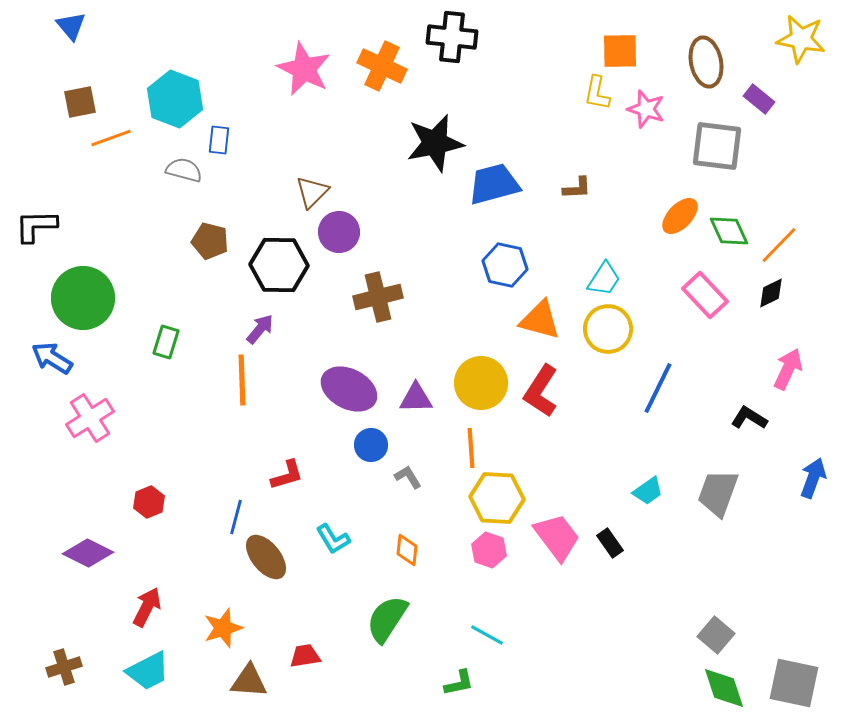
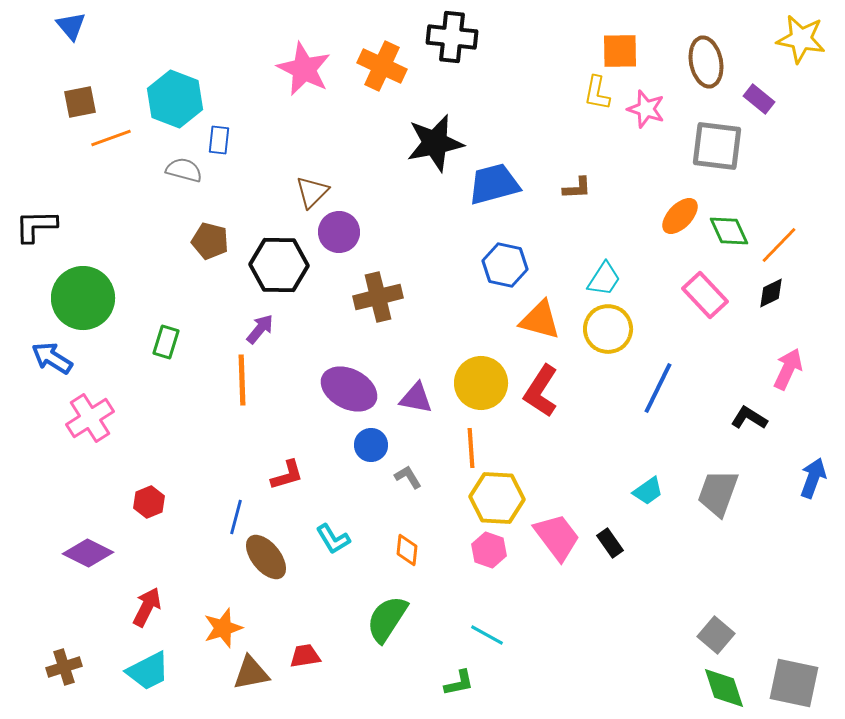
purple triangle at (416, 398): rotated 12 degrees clockwise
brown triangle at (249, 681): moved 2 px right, 8 px up; rotated 15 degrees counterclockwise
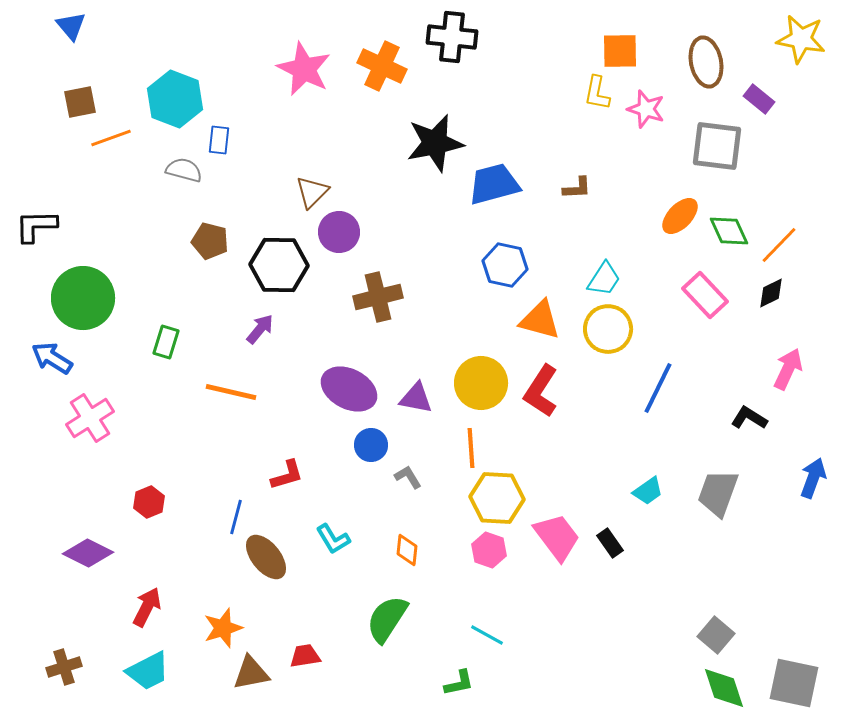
orange line at (242, 380): moved 11 px left, 12 px down; rotated 75 degrees counterclockwise
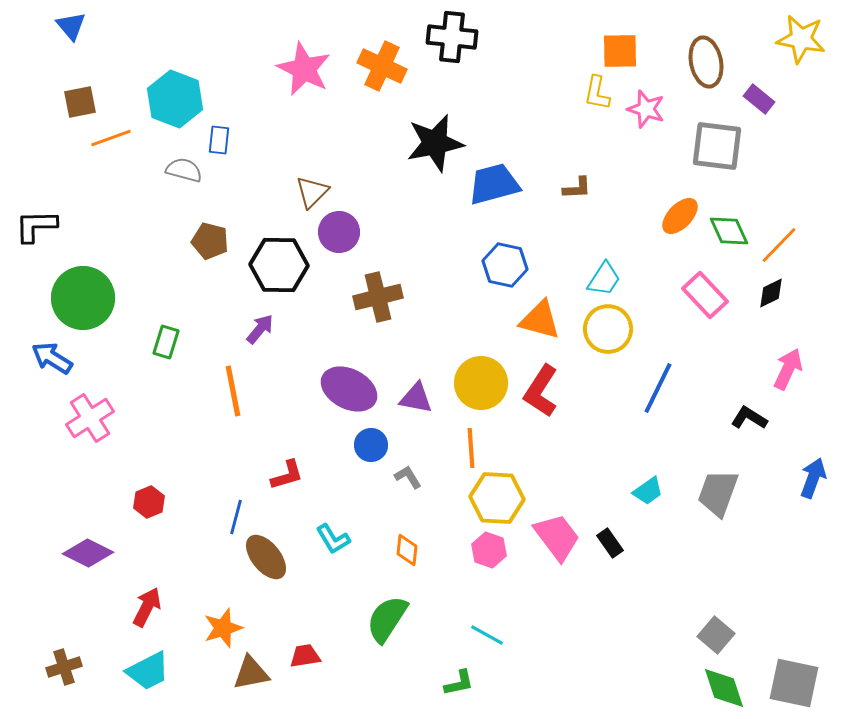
orange line at (231, 392): moved 2 px right, 1 px up; rotated 66 degrees clockwise
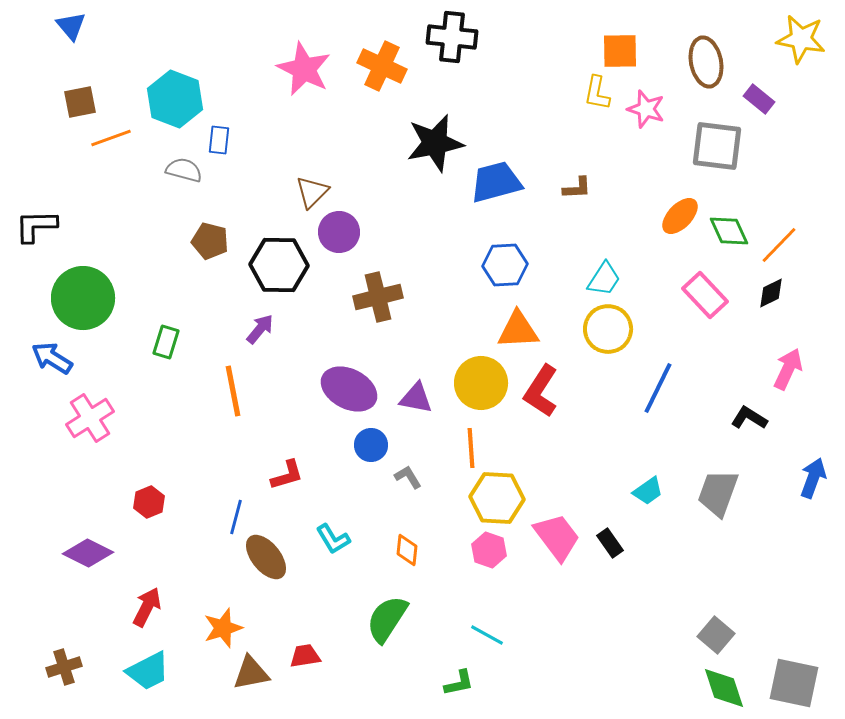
blue trapezoid at (494, 184): moved 2 px right, 2 px up
blue hexagon at (505, 265): rotated 15 degrees counterclockwise
orange triangle at (540, 320): moved 22 px left, 10 px down; rotated 18 degrees counterclockwise
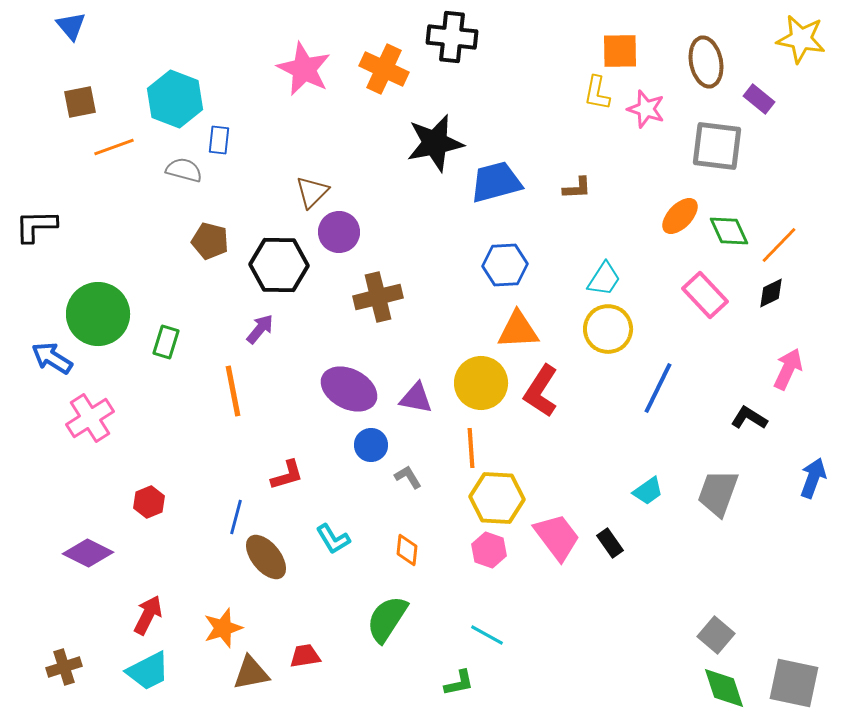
orange cross at (382, 66): moved 2 px right, 3 px down
orange line at (111, 138): moved 3 px right, 9 px down
green circle at (83, 298): moved 15 px right, 16 px down
red arrow at (147, 607): moved 1 px right, 8 px down
